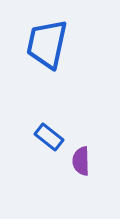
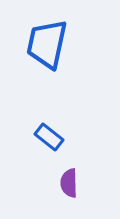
purple semicircle: moved 12 px left, 22 px down
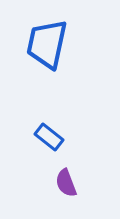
purple semicircle: moved 3 px left; rotated 20 degrees counterclockwise
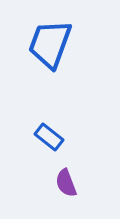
blue trapezoid: moved 3 px right; rotated 8 degrees clockwise
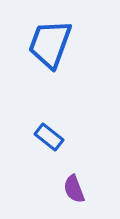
purple semicircle: moved 8 px right, 6 px down
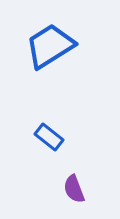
blue trapezoid: moved 2 px down; rotated 38 degrees clockwise
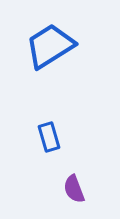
blue rectangle: rotated 36 degrees clockwise
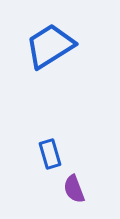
blue rectangle: moved 1 px right, 17 px down
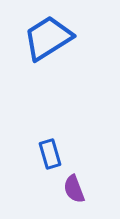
blue trapezoid: moved 2 px left, 8 px up
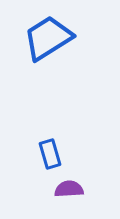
purple semicircle: moved 5 px left; rotated 108 degrees clockwise
